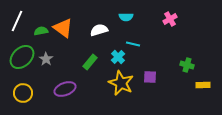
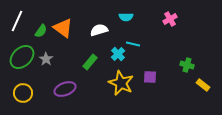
green semicircle: rotated 136 degrees clockwise
cyan cross: moved 3 px up
yellow rectangle: rotated 40 degrees clockwise
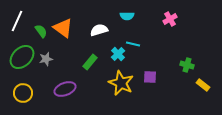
cyan semicircle: moved 1 px right, 1 px up
green semicircle: rotated 72 degrees counterclockwise
gray star: rotated 24 degrees clockwise
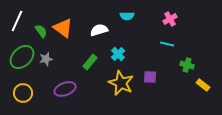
cyan line: moved 34 px right
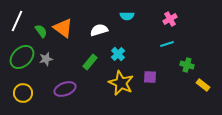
cyan line: rotated 32 degrees counterclockwise
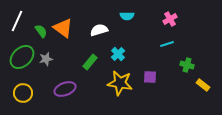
yellow star: moved 1 px left; rotated 15 degrees counterclockwise
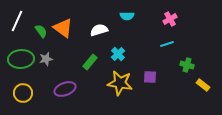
green ellipse: moved 1 px left, 2 px down; rotated 40 degrees clockwise
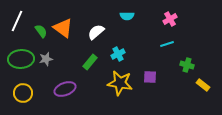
white semicircle: moved 3 px left, 2 px down; rotated 24 degrees counterclockwise
cyan cross: rotated 16 degrees clockwise
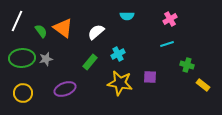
green ellipse: moved 1 px right, 1 px up
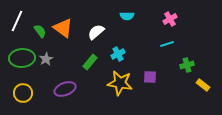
green semicircle: moved 1 px left
gray star: rotated 16 degrees counterclockwise
green cross: rotated 32 degrees counterclockwise
